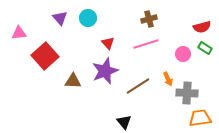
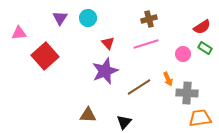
purple triangle: rotated 14 degrees clockwise
red semicircle: rotated 18 degrees counterclockwise
brown triangle: moved 15 px right, 34 px down
brown line: moved 1 px right, 1 px down
black triangle: rotated 21 degrees clockwise
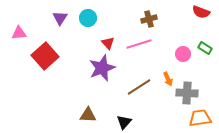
red semicircle: moved 1 px left, 15 px up; rotated 54 degrees clockwise
pink line: moved 7 px left
purple star: moved 3 px left, 3 px up
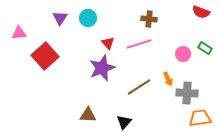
brown cross: rotated 21 degrees clockwise
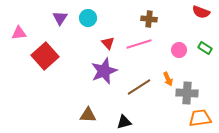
pink circle: moved 4 px left, 4 px up
purple star: moved 2 px right, 3 px down
black triangle: rotated 35 degrees clockwise
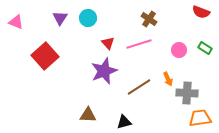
brown cross: rotated 28 degrees clockwise
pink triangle: moved 3 px left, 11 px up; rotated 28 degrees clockwise
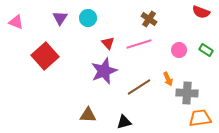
green rectangle: moved 1 px right, 2 px down
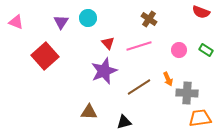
purple triangle: moved 1 px right, 4 px down
pink line: moved 2 px down
brown triangle: moved 1 px right, 3 px up
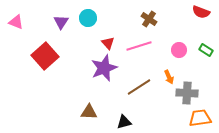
purple star: moved 3 px up
orange arrow: moved 1 px right, 2 px up
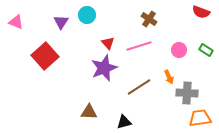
cyan circle: moved 1 px left, 3 px up
